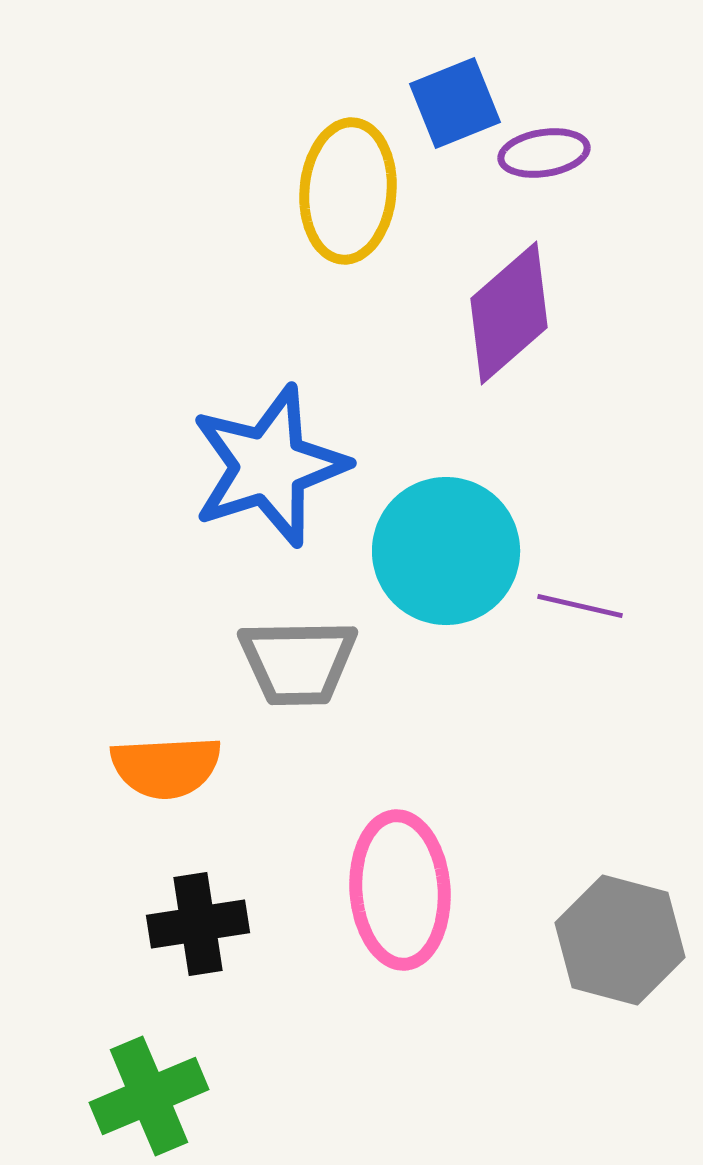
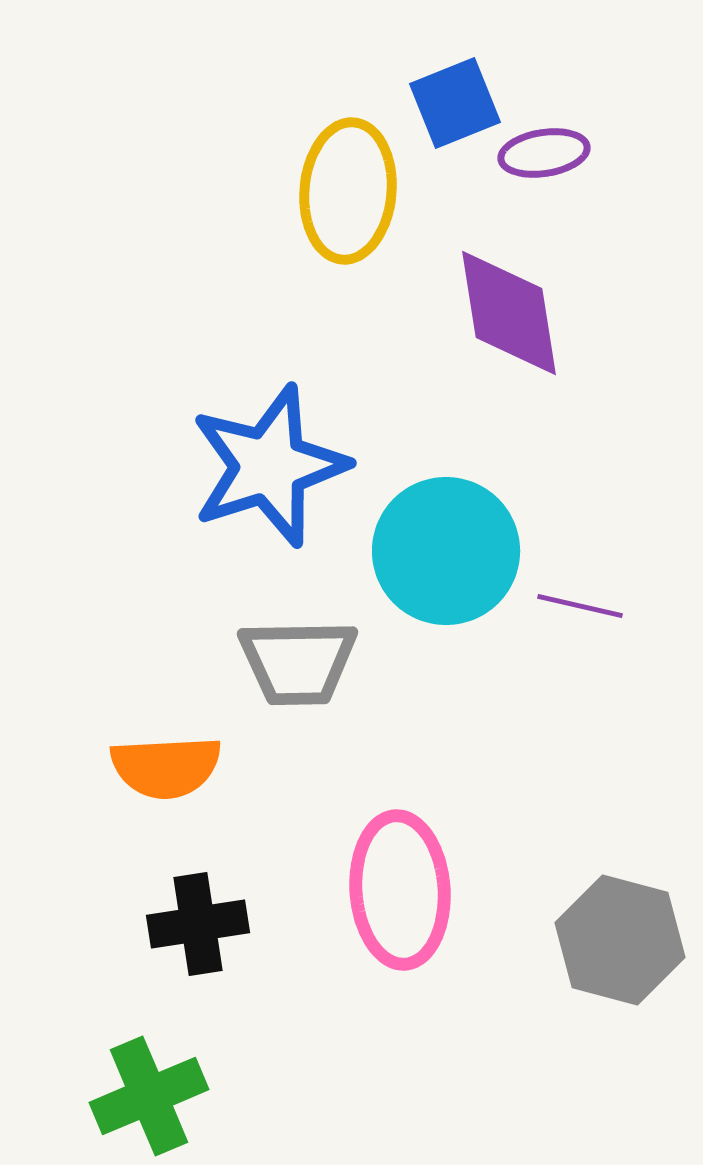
purple diamond: rotated 58 degrees counterclockwise
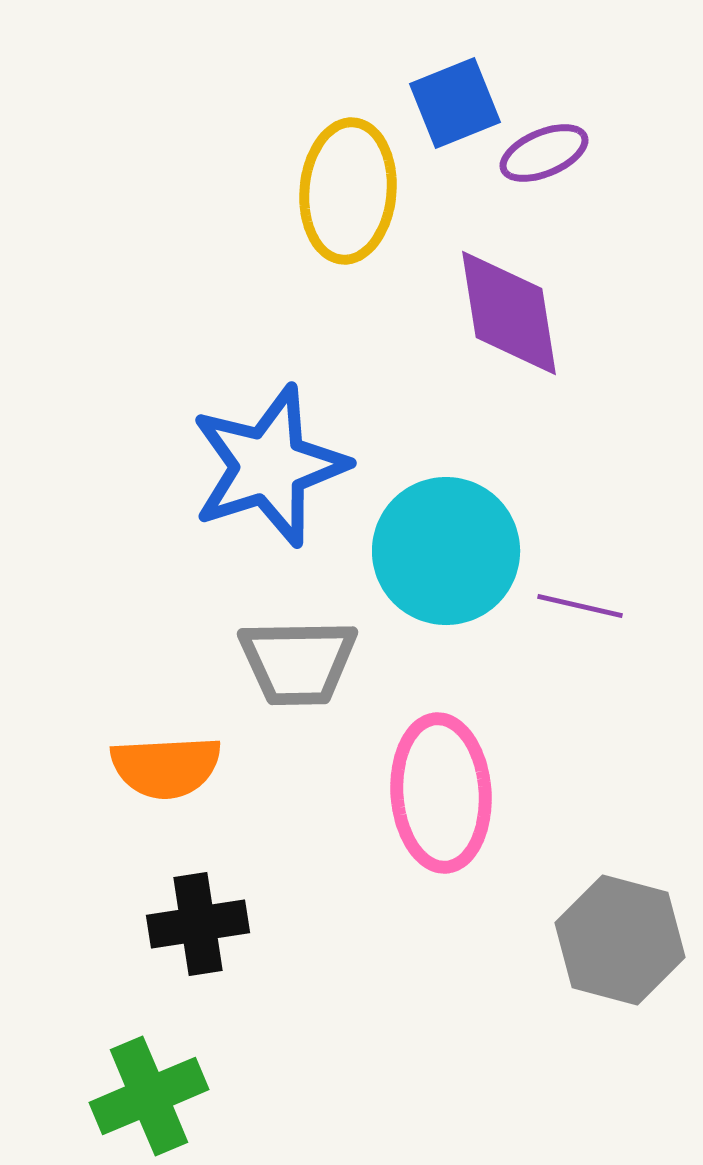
purple ellipse: rotated 14 degrees counterclockwise
pink ellipse: moved 41 px right, 97 px up
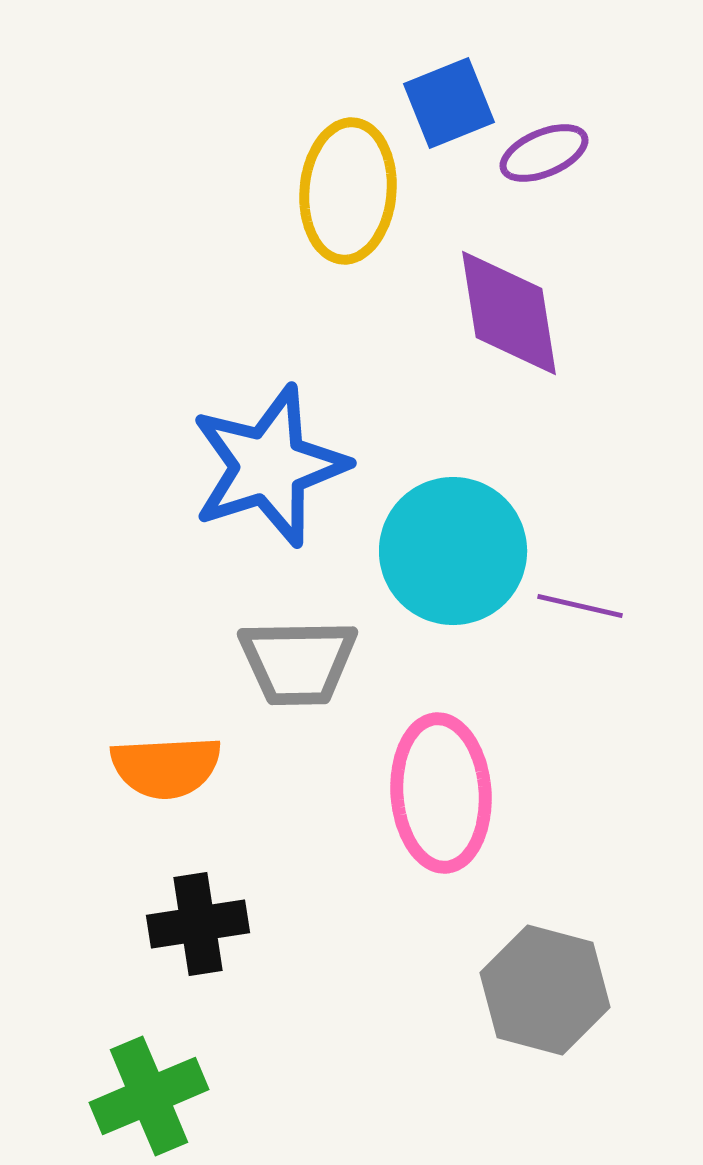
blue square: moved 6 px left
cyan circle: moved 7 px right
gray hexagon: moved 75 px left, 50 px down
